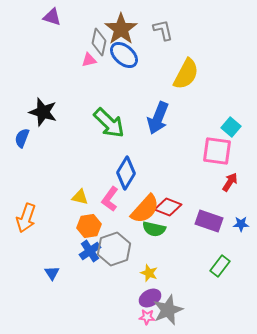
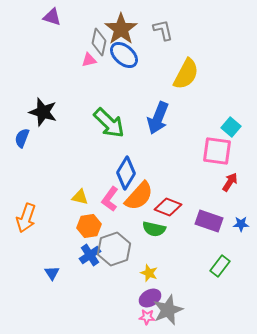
orange semicircle: moved 6 px left, 13 px up
blue cross: moved 4 px down
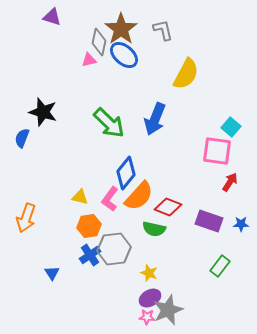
blue arrow: moved 3 px left, 1 px down
blue diamond: rotated 8 degrees clockwise
gray hexagon: rotated 12 degrees clockwise
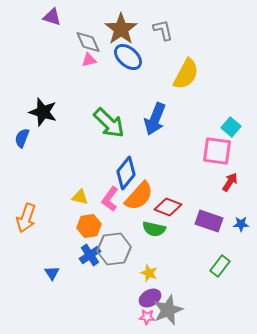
gray diamond: moved 11 px left; rotated 36 degrees counterclockwise
blue ellipse: moved 4 px right, 2 px down
